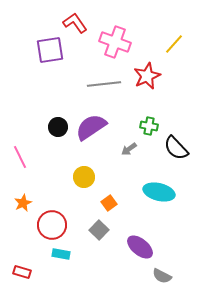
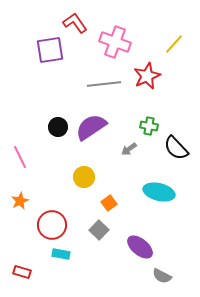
orange star: moved 3 px left, 2 px up
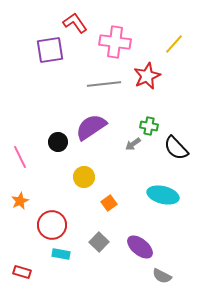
pink cross: rotated 12 degrees counterclockwise
black circle: moved 15 px down
gray arrow: moved 4 px right, 5 px up
cyan ellipse: moved 4 px right, 3 px down
gray square: moved 12 px down
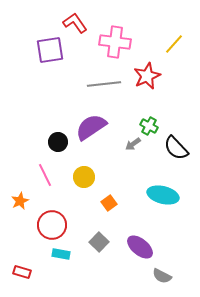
green cross: rotated 18 degrees clockwise
pink line: moved 25 px right, 18 px down
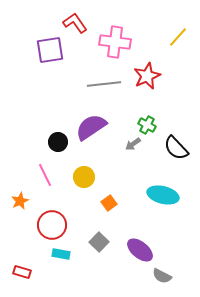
yellow line: moved 4 px right, 7 px up
green cross: moved 2 px left, 1 px up
purple ellipse: moved 3 px down
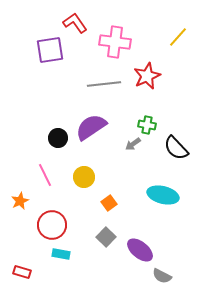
green cross: rotated 18 degrees counterclockwise
black circle: moved 4 px up
gray square: moved 7 px right, 5 px up
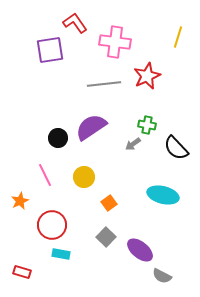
yellow line: rotated 25 degrees counterclockwise
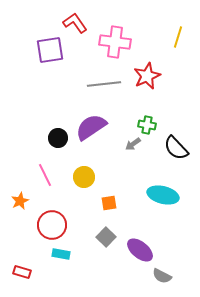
orange square: rotated 28 degrees clockwise
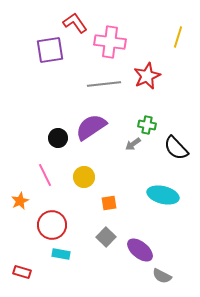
pink cross: moved 5 px left
